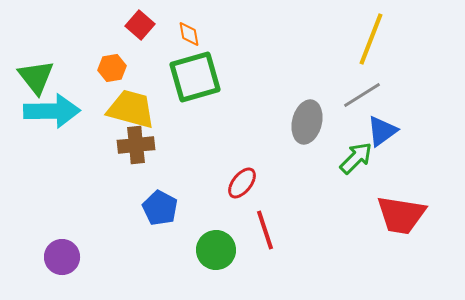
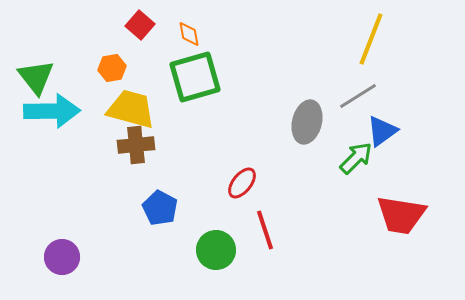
gray line: moved 4 px left, 1 px down
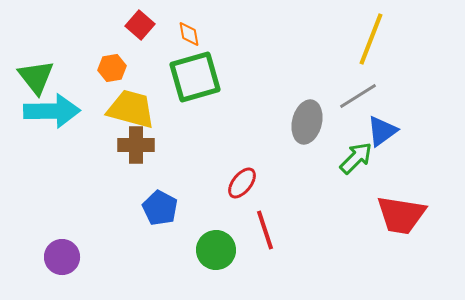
brown cross: rotated 6 degrees clockwise
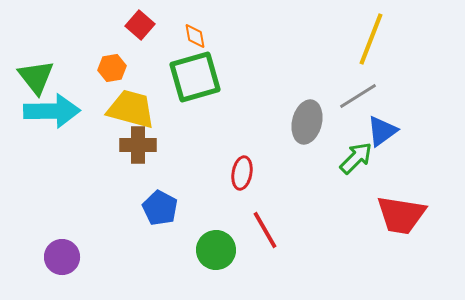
orange diamond: moved 6 px right, 2 px down
brown cross: moved 2 px right
red ellipse: moved 10 px up; rotated 28 degrees counterclockwise
red line: rotated 12 degrees counterclockwise
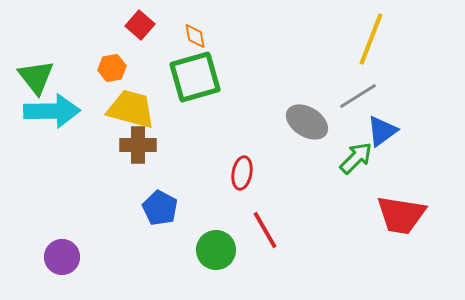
gray ellipse: rotated 72 degrees counterclockwise
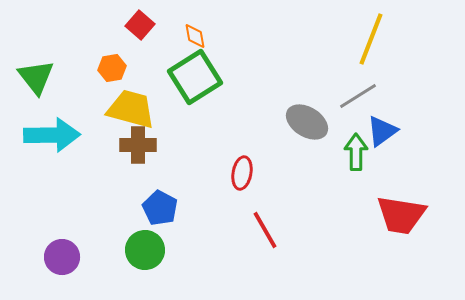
green square: rotated 16 degrees counterclockwise
cyan arrow: moved 24 px down
green arrow: moved 6 px up; rotated 45 degrees counterclockwise
green circle: moved 71 px left
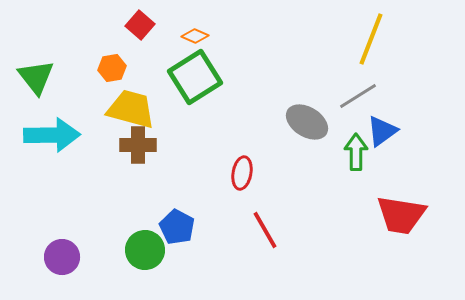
orange diamond: rotated 56 degrees counterclockwise
blue pentagon: moved 17 px right, 19 px down
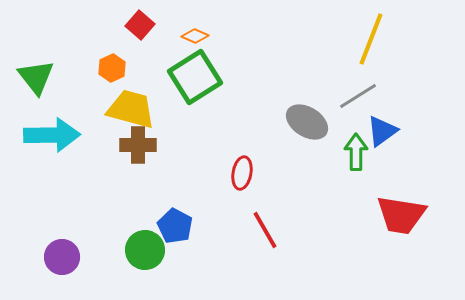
orange hexagon: rotated 16 degrees counterclockwise
blue pentagon: moved 2 px left, 1 px up
